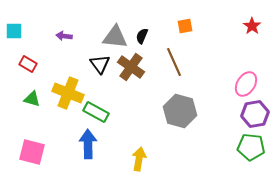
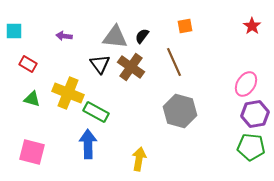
black semicircle: rotated 14 degrees clockwise
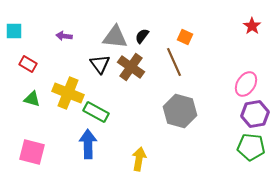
orange square: moved 11 px down; rotated 35 degrees clockwise
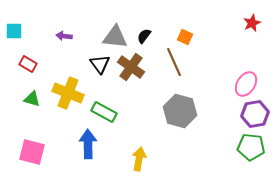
red star: moved 3 px up; rotated 12 degrees clockwise
black semicircle: moved 2 px right
green rectangle: moved 8 px right
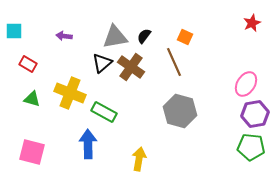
gray triangle: rotated 16 degrees counterclockwise
black triangle: moved 2 px right, 1 px up; rotated 25 degrees clockwise
yellow cross: moved 2 px right
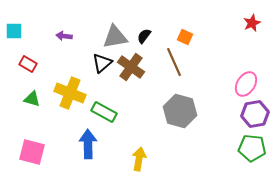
green pentagon: moved 1 px right, 1 px down
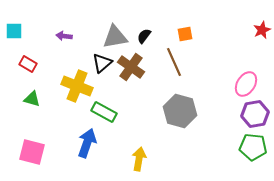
red star: moved 10 px right, 7 px down
orange square: moved 3 px up; rotated 35 degrees counterclockwise
yellow cross: moved 7 px right, 7 px up
blue arrow: moved 1 px left, 1 px up; rotated 20 degrees clockwise
green pentagon: moved 1 px right, 1 px up
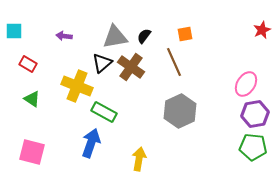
green triangle: rotated 18 degrees clockwise
gray hexagon: rotated 20 degrees clockwise
blue arrow: moved 4 px right
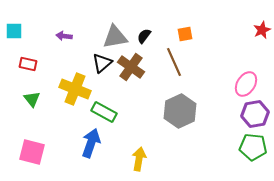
red rectangle: rotated 18 degrees counterclockwise
yellow cross: moved 2 px left, 3 px down
green triangle: rotated 18 degrees clockwise
